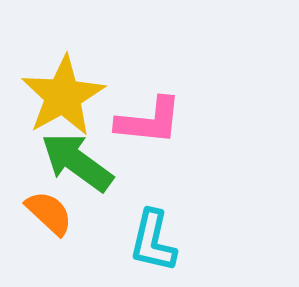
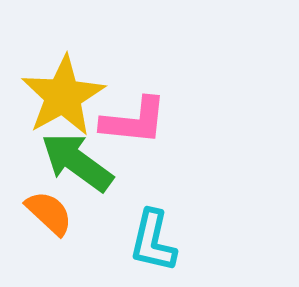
pink L-shape: moved 15 px left
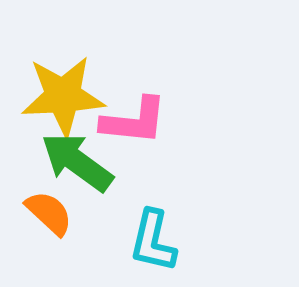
yellow star: rotated 26 degrees clockwise
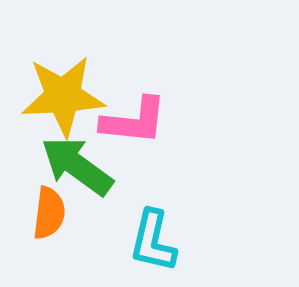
green arrow: moved 4 px down
orange semicircle: rotated 54 degrees clockwise
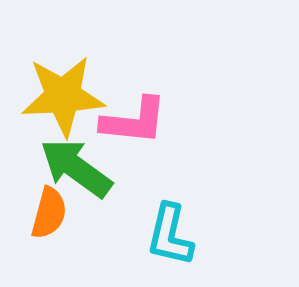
green arrow: moved 1 px left, 2 px down
orange semicircle: rotated 8 degrees clockwise
cyan L-shape: moved 17 px right, 6 px up
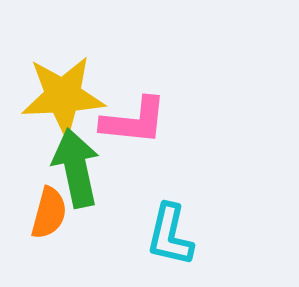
green arrow: rotated 42 degrees clockwise
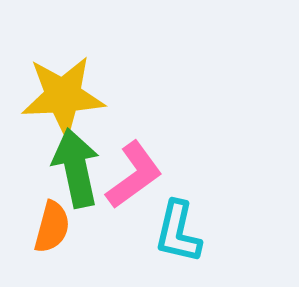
pink L-shape: moved 54 px down; rotated 42 degrees counterclockwise
orange semicircle: moved 3 px right, 14 px down
cyan L-shape: moved 8 px right, 3 px up
